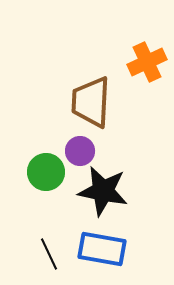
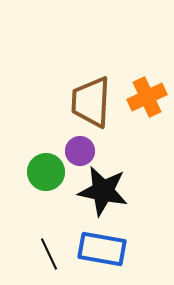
orange cross: moved 35 px down
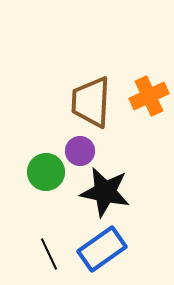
orange cross: moved 2 px right, 1 px up
black star: moved 2 px right, 1 px down
blue rectangle: rotated 45 degrees counterclockwise
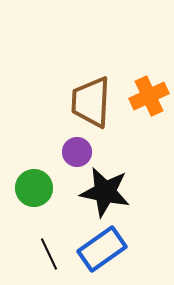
purple circle: moved 3 px left, 1 px down
green circle: moved 12 px left, 16 px down
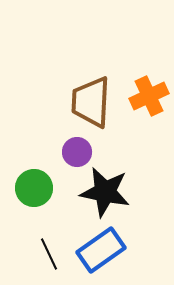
blue rectangle: moved 1 px left, 1 px down
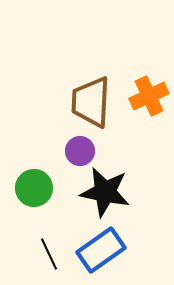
purple circle: moved 3 px right, 1 px up
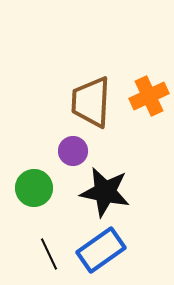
purple circle: moved 7 px left
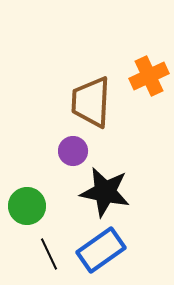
orange cross: moved 20 px up
green circle: moved 7 px left, 18 px down
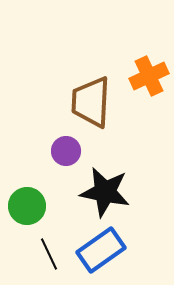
purple circle: moved 7 px left
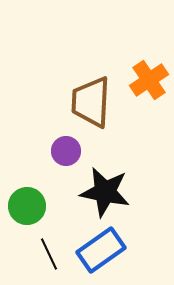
orange cross: moved 4 px down; rotated 9 degrees counterclockwise
